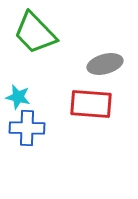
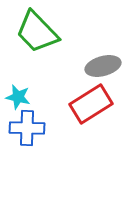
green trapezoid: moved 2 px right, 1 px up
gray ellipse: moved 2 px left, 2 px down
red rectangle: rotated 36 degrees counterclockwise
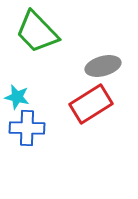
cyan star: moved 1 px left
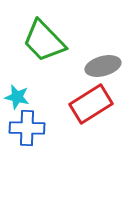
green trapezoid: moved 7 px right, 9 px down
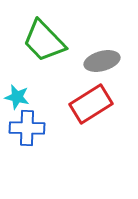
gray ellipse: moved 1 px left, 5 px up
